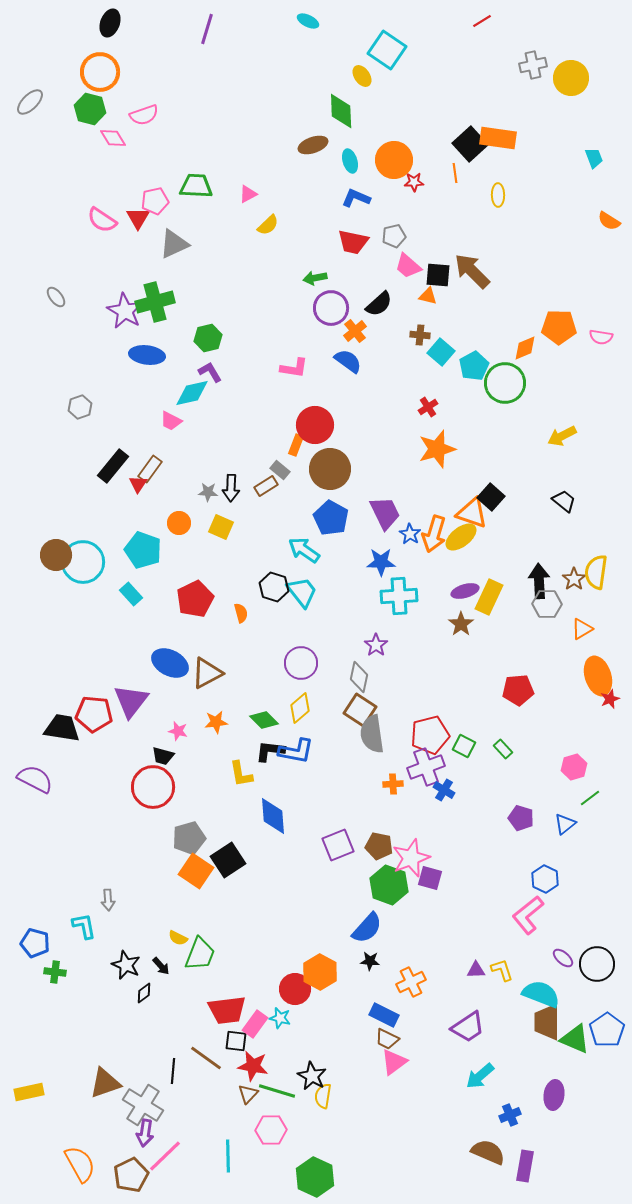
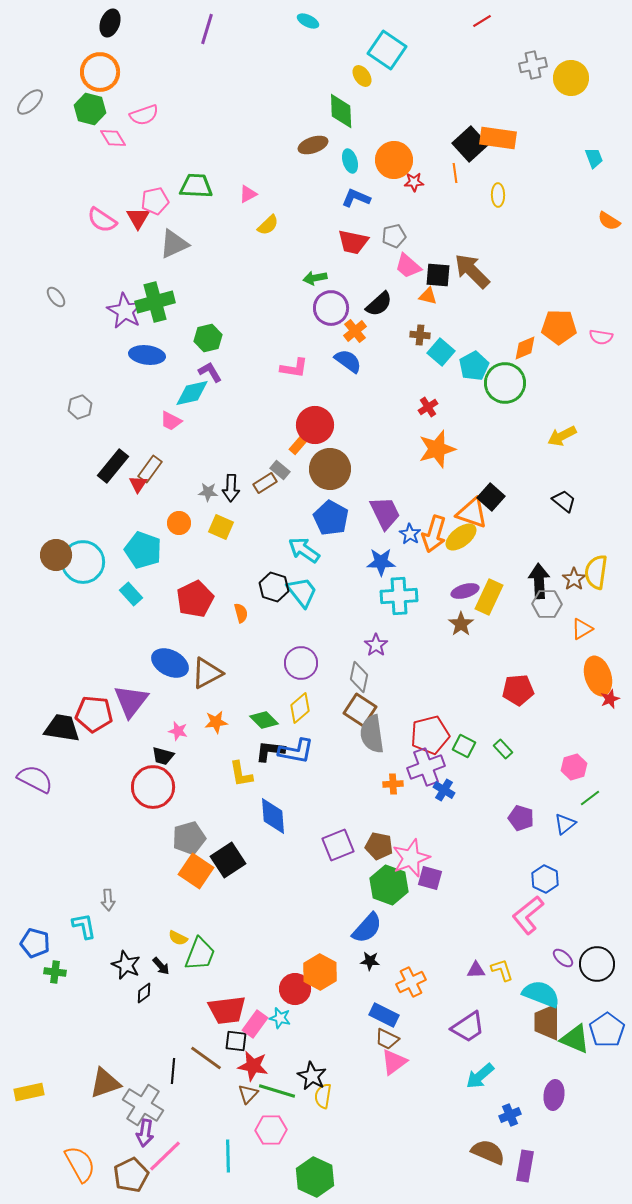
orange rectangle at (296, 445): moved 3 px right, 1 px up; rotated 20 degrees clockwise
brown rectangle at (266, 486): moved 1 px left, 3 px up
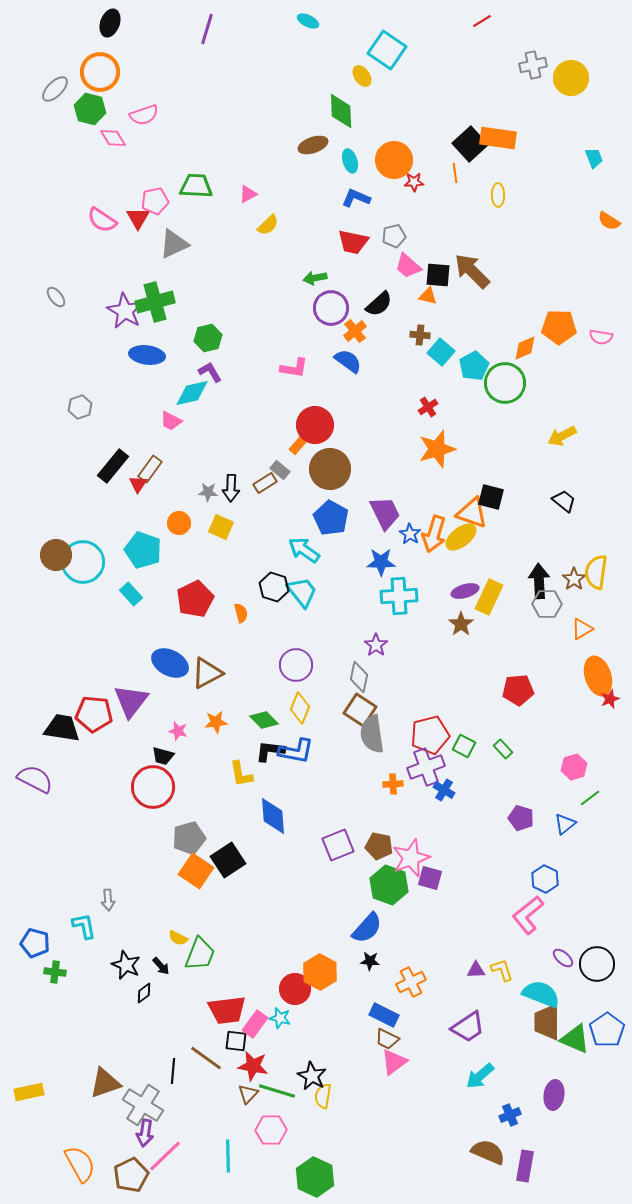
gray ellipse at (30, 102): moved 25 px right, 13 px up
black square at (491, 497): rotated 28 degrees counterclockwise
purple circle at (301, 663): moved 5 px left, 2 px down
yellow diamond at (300, 708): rotated 28 degrees counterclockwise
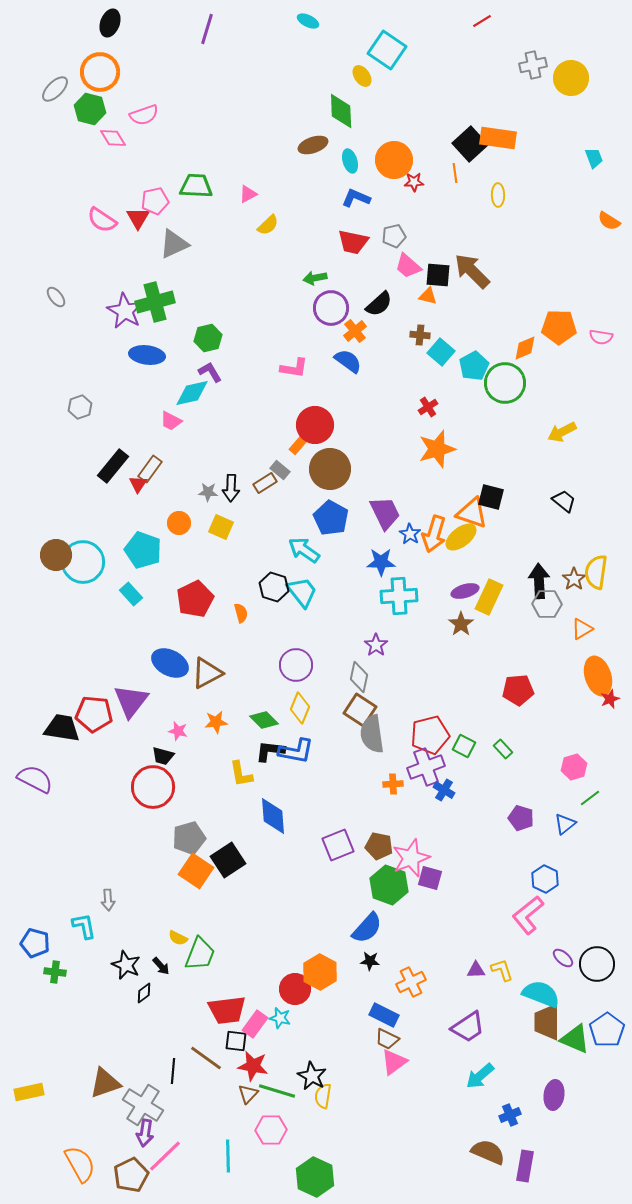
yellow arrow at (562, 436): moved 4 px up
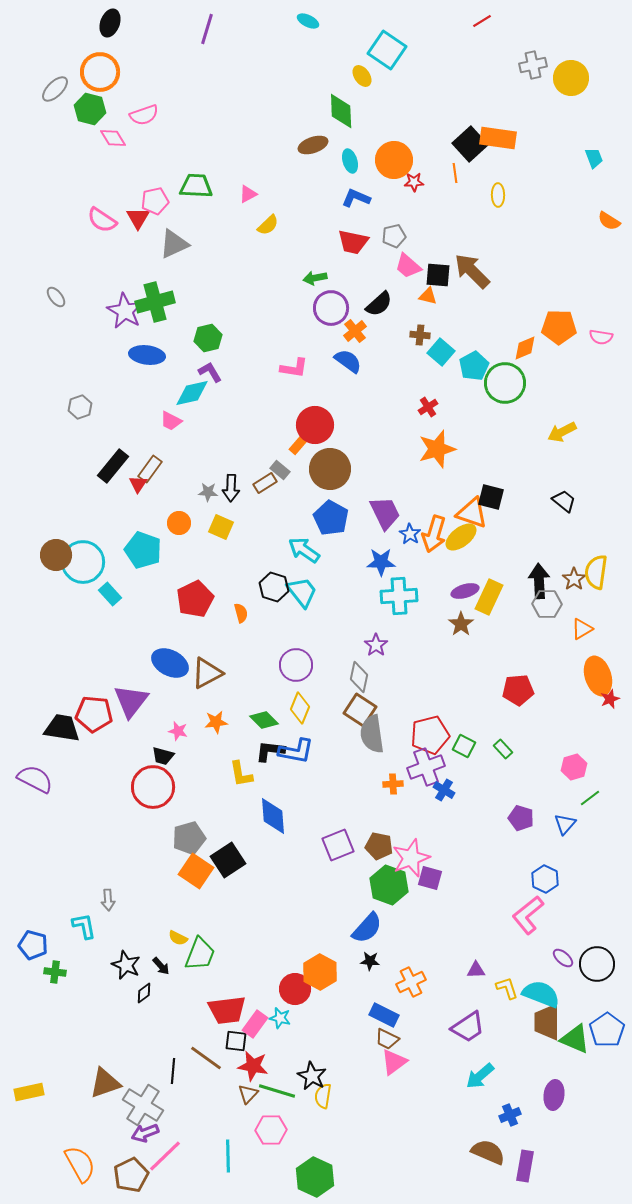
cyan rectangle at (131, 594): moved 21 px left
blue triangle at (565, 824): rotated 10 degrees counterclockwise
blue pentagon at (35, 943): moved 2 px left, 2 px down
yellow L-shape at (502, 970): moved 5 px right, 18 px down
purple arrow at (145, 1133): rotated 60 degrees clockwise
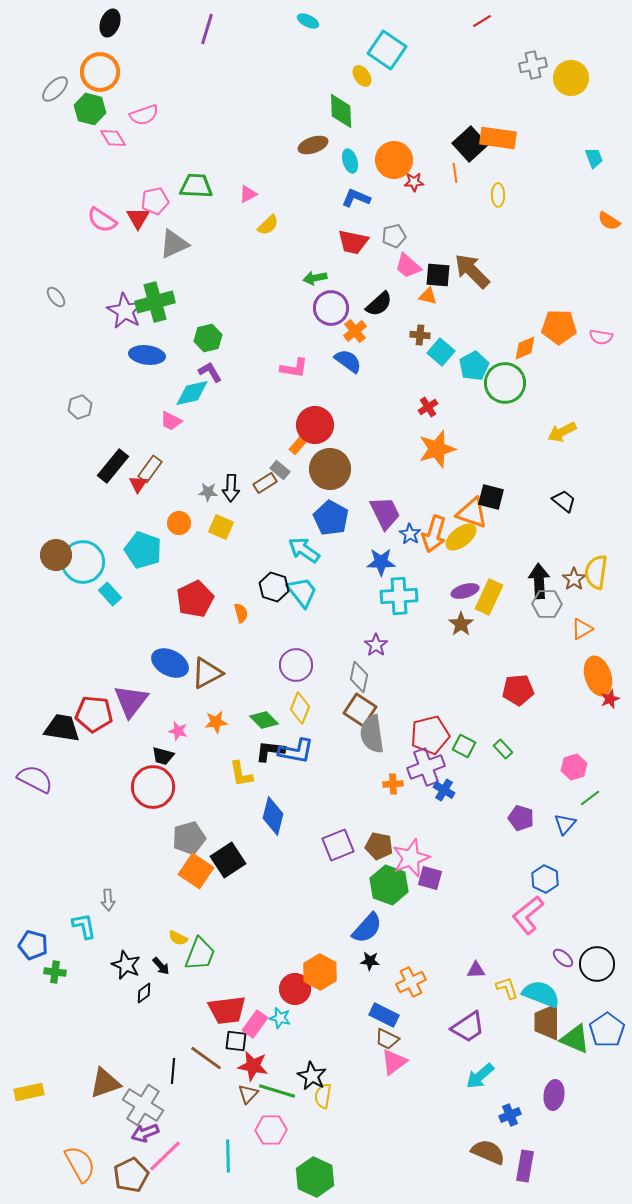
blue diamond at (273, 816): rotated 18 degrees clockwise
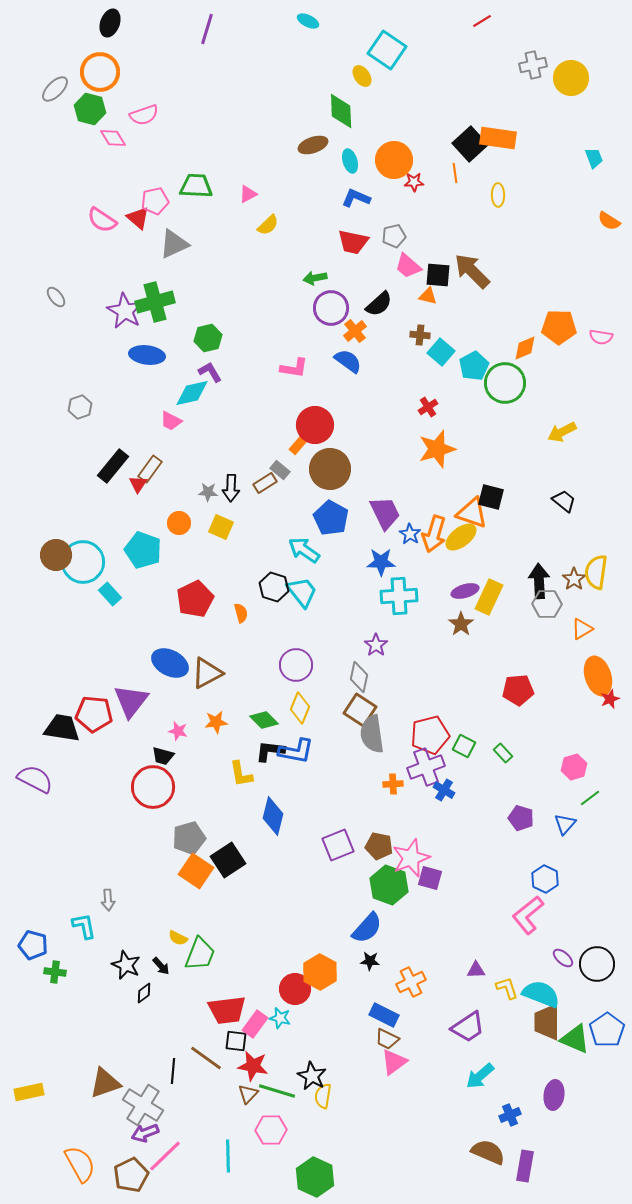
red triangle at (138, 218): rotated 20 degrees counterclockwise
green rectangle at (503, 749): moved 4 px down
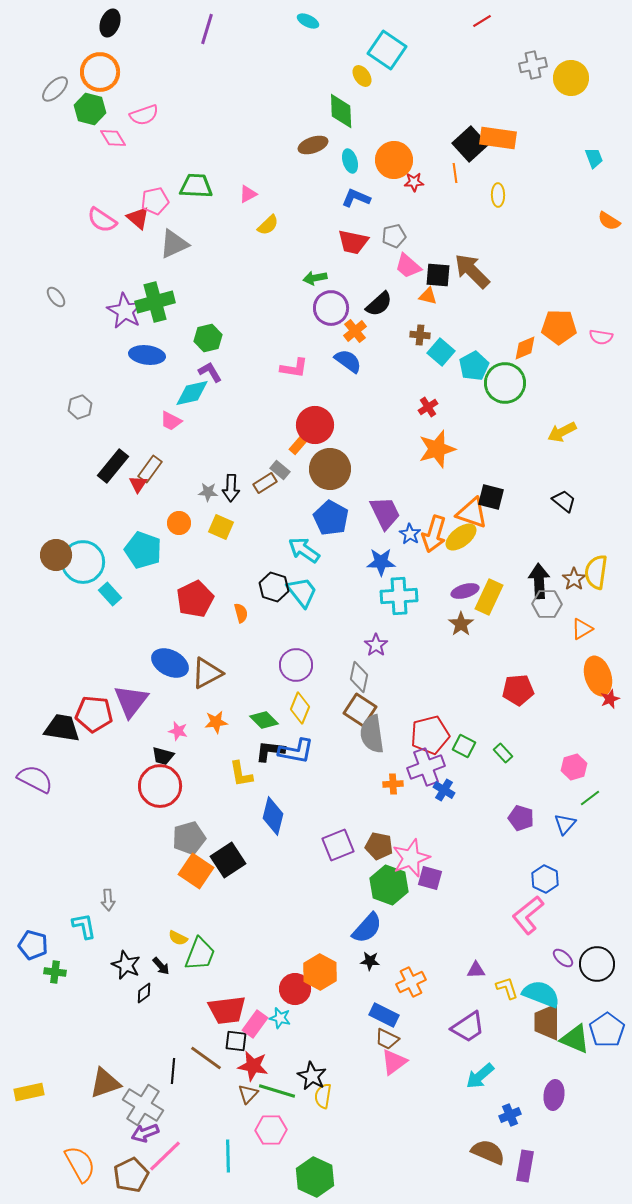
red circle at (153, 787): moved 7 px right, 1 px up
